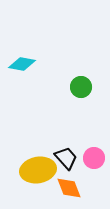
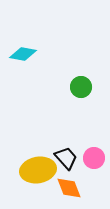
cyan diamond: moved 1 px right, 10 px up
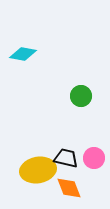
green circle: moved 9 px down
black trapezoid: rotated 35 degrees counterclockwise
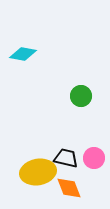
yellow ellipse: moved 2 px down
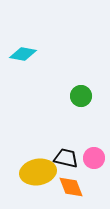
orange diamond: moved 2 px right, 1 px up
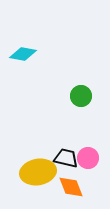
pink circle: moved 6 px left
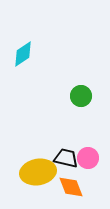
cyan diamond: rotated 44 degrees counterclockwise
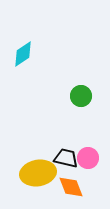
yellow ellipse: moved 1 px down
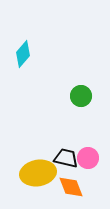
cyan diamond: rotated 16 degrees counterclockwise
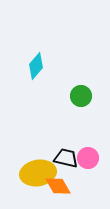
cyan diamond: moved 13 px right, 12 px down
orange diamond: moved 13 px left, 1 px up; rotated 8 degrees counterclockwise
